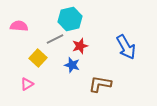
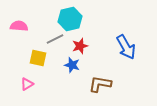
yellow square: rotated 30 degrees counterclockwise
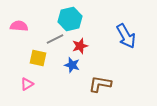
blue arrow: moved 11 px up
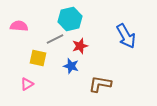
blue star: moved 1 px left, 1 px down
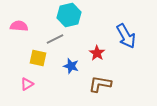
cyan hexagon: moved 1 px left, 4 px up
red star: moved 17 px right, 7 px down; rotated 21 degrees counterclockwise
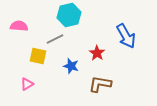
yellow square: moved 2 px up
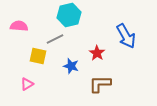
brown L-shape: rotated 10 degrees counterclockwise
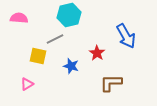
pink semicircle: moved 8 px up
brown L-shape: moved 11 px right, 1 px up
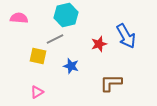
cyan hexagon: moved 3 px left
red star: moved 2 px right, 9 px up; rotated 21 degrees clockwise
pink triangle: moved 10 px right, 8 px down
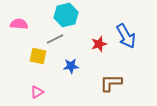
pink semicircle: moved 6 px down
blue star: rotated 21 degrees counterclockwise
